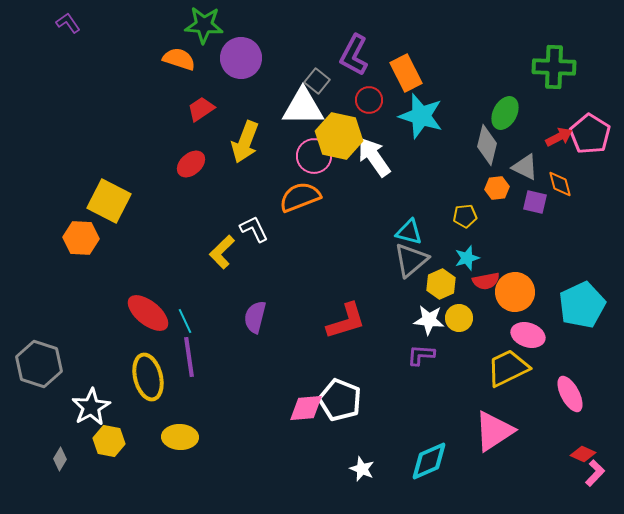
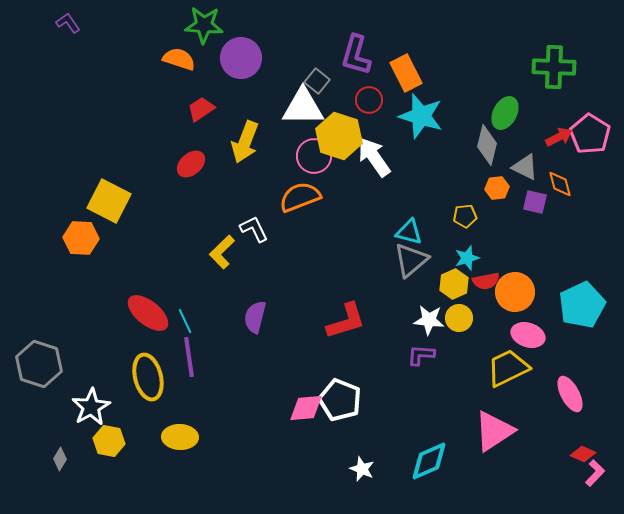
purple L-shape at (354, 55): moved 2 px right; rotated 12 degrees counterclockwise
yellow hexagon at (339, 136): rotated 6 degrees clockwise
yellow hexagon at (441, 284): moved 13 px right
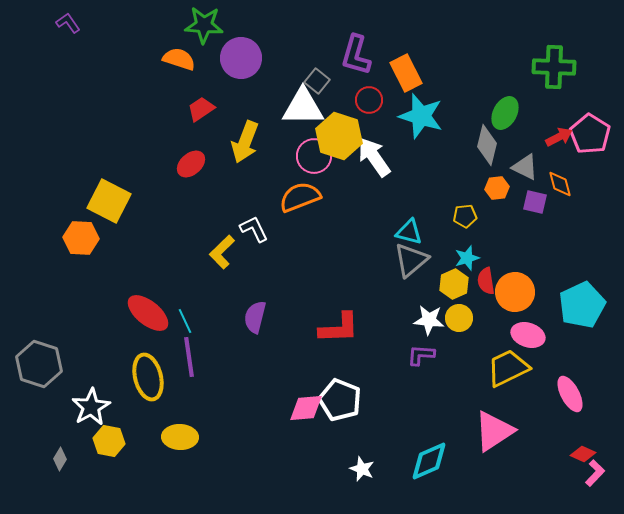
red semicircle at (486, 281): rotated 92 degrees clockwise
red L-shape at (346, 321): moved 7 px left, 7 px down; rotated 15 degrees clockwise
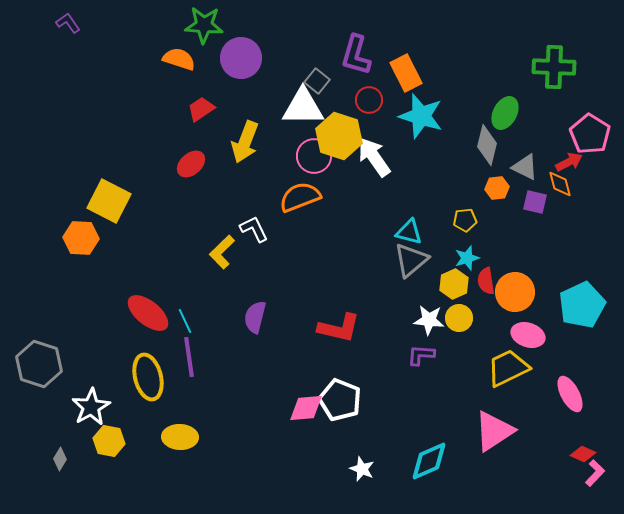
red arrow at (559, 137): moved 10 px right, 25 px down
yellow pentagon at (465, 216): moved 4 px down
red L-shape at (339, 328): rotated 15 degrees clockwise
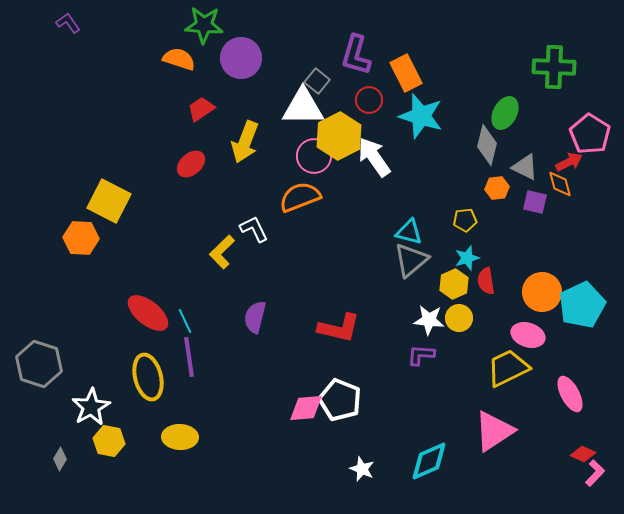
yellow hexagon at (339, 136): rotated 15 degrees clockwise
orange circle at (515, 292): moved 27 px right
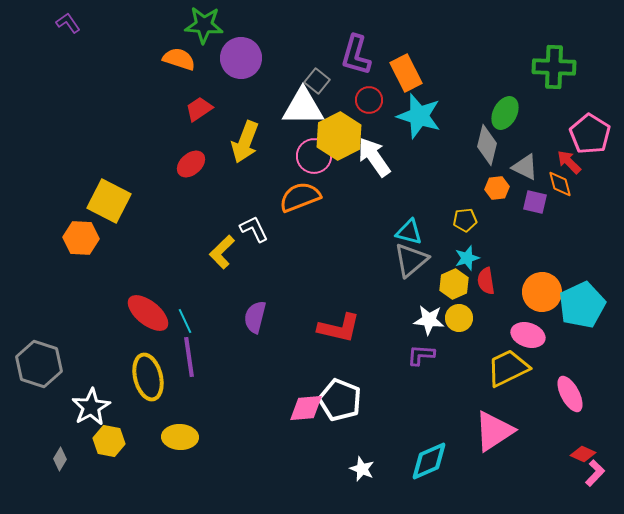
red trapezoid at (201, 109): moved 2 px left
cyan star at (421, 116): moved 2 px left
red arrow at (569, 162): rotated 108 degrees counterclockwise
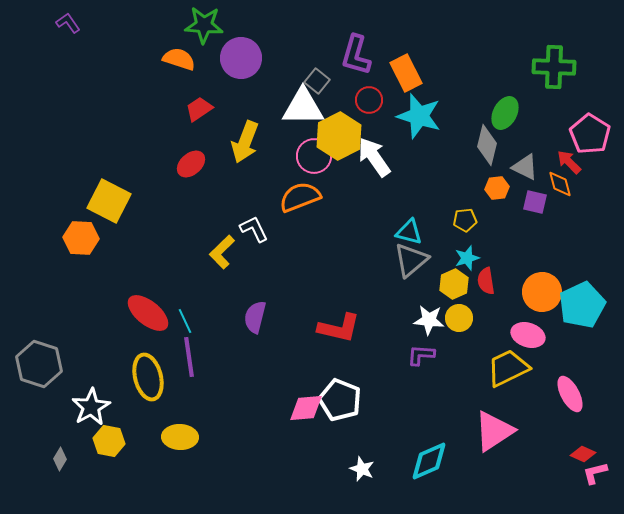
pink L-shape at (595, 473): rotated 148 degrees counterclockwise
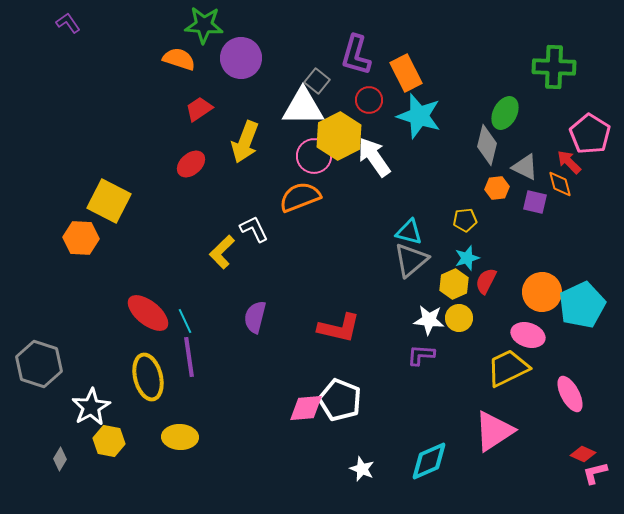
red semicircle at (486, 281): rotated 36 degrees clockwise
